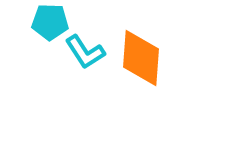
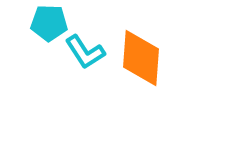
cyan pentagon: moved 1 px left, 1 px down
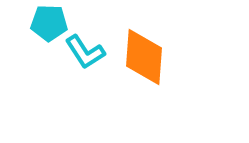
orange diamond: moved 3 px right, 1 px up
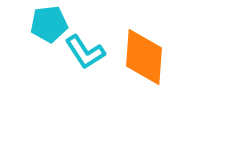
cyan pentagon: moved 1 px down; rotated 9 degrees counterclockwise
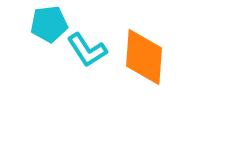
cyan L-shape: moved 2 px right, 2 px up
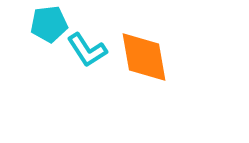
orange diamond: rotated 14 degrees counterclockwise
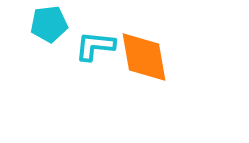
cyan L-shape: moved 8 px right, 4 px up; rotated 129 degrees clockwise
